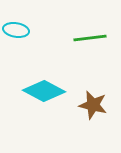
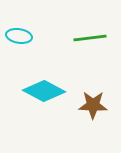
cyan ellipse: moved 3 px right, 6 px down
brown star: rotated 12 degrees counterclockwise
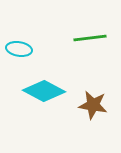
cyan ellipse: moved 13 px down
brown star: rotated 8 degrees clockwise
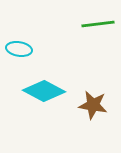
green line: moved 8 px right, 14 px up
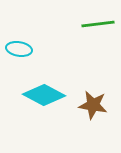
cyan diamond: moved 4 px down
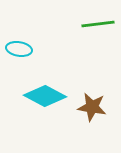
cyan diamond: moved 1 px right, 1 px down
brown star: moved 1 px left, 2 px down
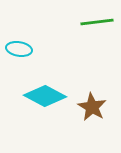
green line: moved 1 px left, 2 px up
brown star: rotated 20 degrees clockwise
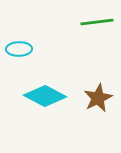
cyan ellipse: rotated 10 degrees counterclockwise
brown star: moved 6 px right, 9 px up; rotated 16 degrees clockwise
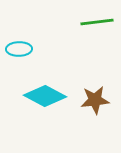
brown star: moved 3 px left, 2 px down; rotated 20 degrees clockwise
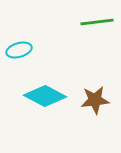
cyan ellipse: moved 1 px down; rotated 15 degrees counterclockwise
